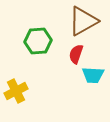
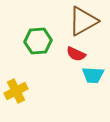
red semicircle: rotated 84 degrees counterclockwise
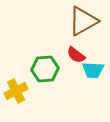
green hexagon: moved 7 px right, 28 px down
red semicircle: moved 1 px down; rotated 12 degrees clockwise
cyan trapezoid: moved 5 px up
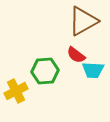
green hexagon: moved 2 px down
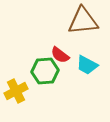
brown triangle: rotated 24 degrees clockwise
red semicircle: moved 16 px left
cyan trapezoid: moved 6 px left, 5 px up; rotated 25 degrees clockwise
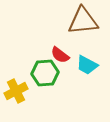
green hexagon: moved 2 px down
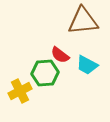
yellow cross: moved 4 px right
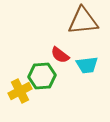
cyan trapezoid: rotated 35 degrees counterclockwise
green hexagon: moved 3 px left, 3 px down
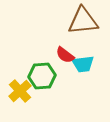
red semicircle: moved 5 px right
cyan trapezoid: moved 4 px left, 1 px up
yellow cross: rotated 15 degrees counterclockwise
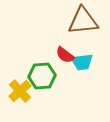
cyan trapezoid: moved 1 px left, 2 px up
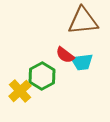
green hexagon: rotated 24 degrees counterclockwise
